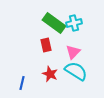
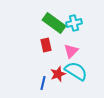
pink triangle: moved 2 px left, 1 px up
red star: moved 8 px right; rotated 28 degrees clockwise
blue line: moved 21 px right
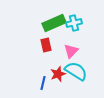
green rectangle: rotated 60 degrees counterclockwise
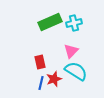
green rectangle: moved 4 px left, 1 px up
red rectangle: moved 6 px left, 17 px down
red star: moved 4 px left, 5 px down
blue line: moved 2 px left
